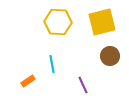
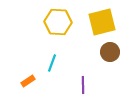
brown circle: moved 4 px up
cyan line: moved 1 px up; rotated 30 degrees clockwise
purple line: rotated 24 degrees clockwise
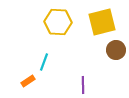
brown circle: moved 6 px right, 2 px up
cyan line: moved 8 px left, 1 px up
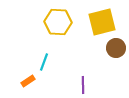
brown circle: moved 2 px up
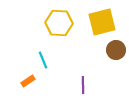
yellow hexagon: moved 1 px right, 1 px down
brown circle: moved 2 px down
cyan line: moved 1 px left, 2 px up; rotated 42 degrees counterclockwise
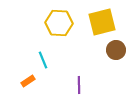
purple line: moved 4 px left
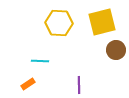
cyan line: moved 3 px left, 1 px down; rotated 66 degrees counterclockwise
orange rectangle: moved 3 px down
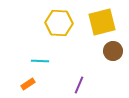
brown circle: moved 3 px left, 1 px down
purple line: rotated 24 degrees clockwise
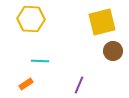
yellow hexagon: moved 28 px left, 4 px up
orange rectangle: moved 2 px left
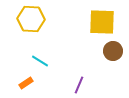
yellow square: rotated 16 degrees clockwise
cyan line: rotated 30 degrees clockwise
orange rectangle: moved 1 px up
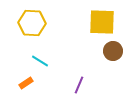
yellow hexagon: moved 1 px right, 4 px down
